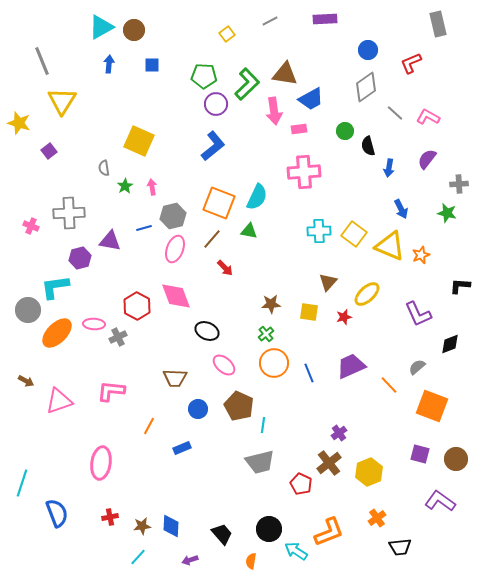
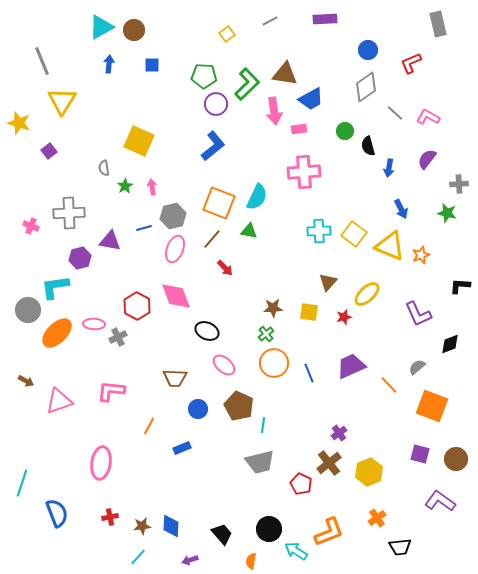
brown star at (271, 304): moved 2 px right, 4 px down
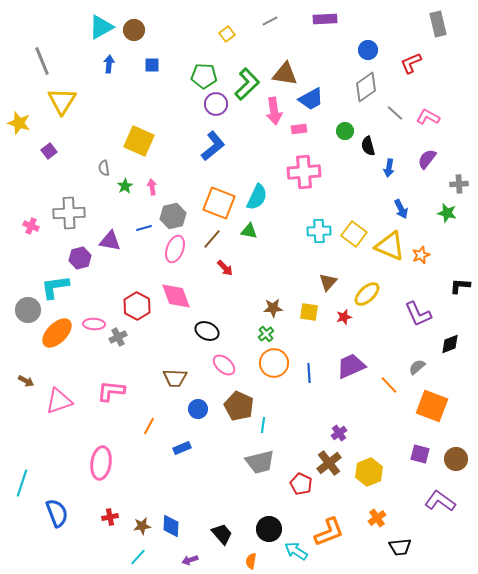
blue line at (309, 373): rotated 18 degrees clockwise
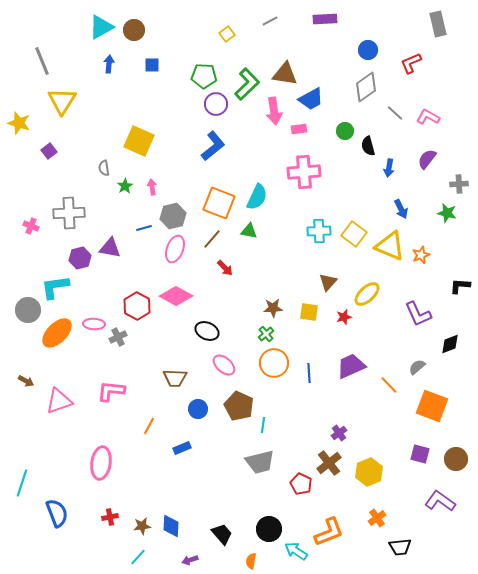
purple triangle at (110, 241): moved 7 px down
pink diamond at (176, 296): rotated 40 degrees counterclockwise
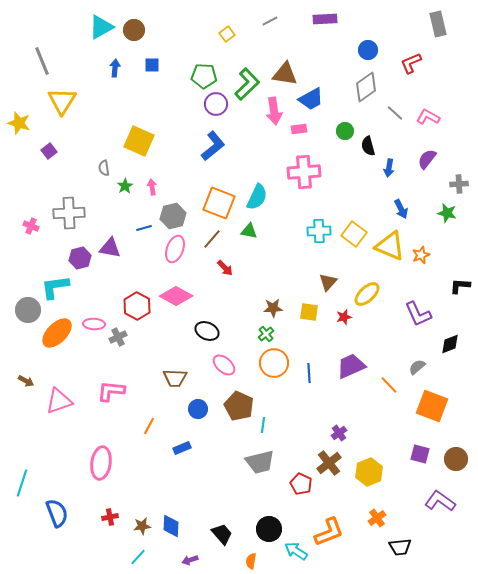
blue arrow at (109, 64): moved 6 px right, 4 px down
